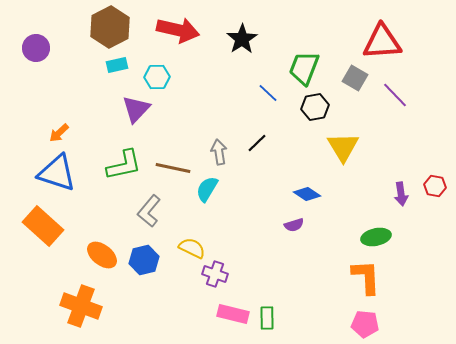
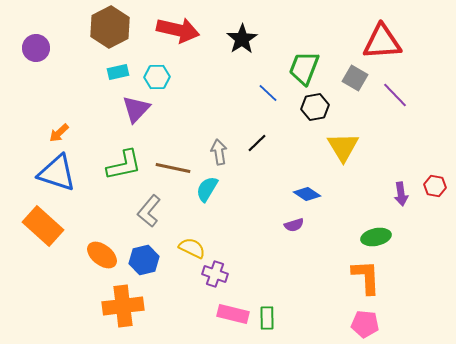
cyan rectangle: moved 1 px right, 7 px down
orange cross: moved 42 px right; rotated 27 degrees counterclockwise
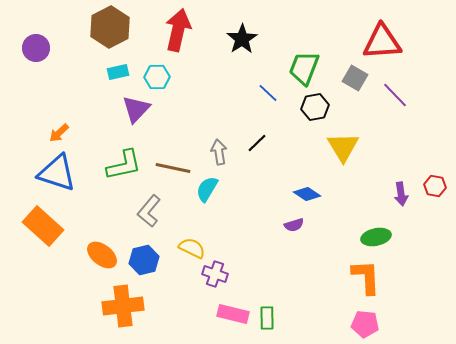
red arrow: rotated 90 degrees counterclockwise
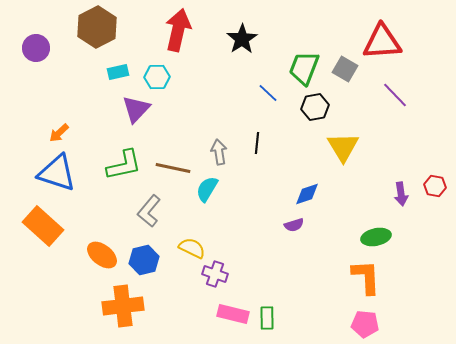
brown hexagon: moved 13 px left
gray square: moved 10 px left, 9 px up
black line: rotated 40 degrees counterclockwise
blue diamond: rotated 52 degrees counterclockwise
